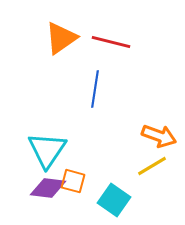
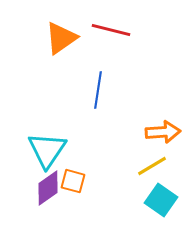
red line: moved 12 px up
blue line: moved 3 px right, 1 px down
orange arrow: moved 4 px right, 4 px up; rotated 24 degrees counterclockwise
purple diamond: rotated 42 degrees counterclockwise
cyan square: moved 47 px right
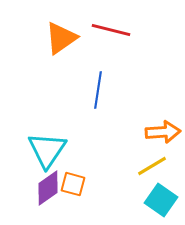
orange square: moved 3 px down
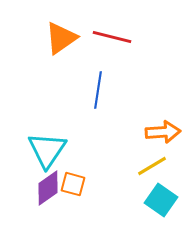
red line: moved 1 px right, 7 px down
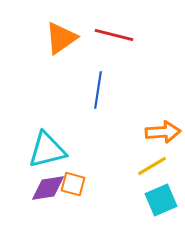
red line: moved 2 px right, 2 px up
cyan triangle: rotated 42 degrees clockwise
purple diamond: rotated 27 degrees clockwise
cyan square: rotated 32 degrees clockwise
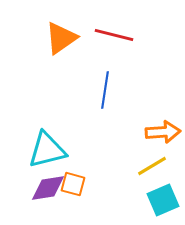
blue line: moved 7 px right
cyan square: moved 2 px right
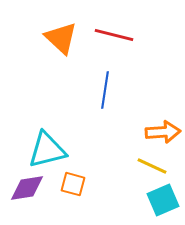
orange triangle: rotated 42 degrees counterclockwise
yellow line: rotated 56 degrees clockwise
purple diamond: moved 21 px left
